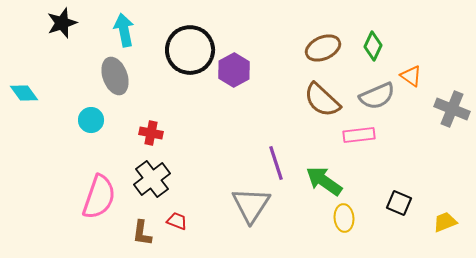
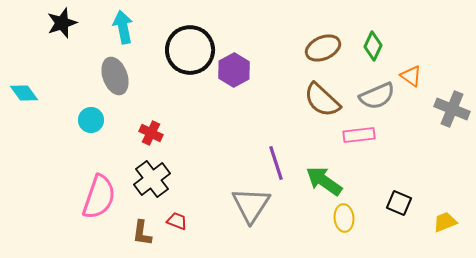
cyan arrow: moved 1 px left, 3 px up
red cross: rotated 15 degrees clockwise
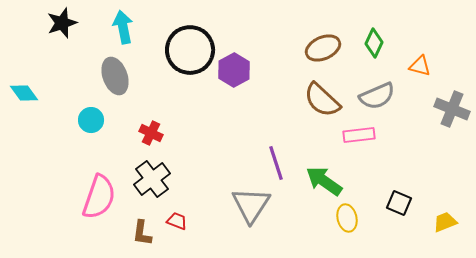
green diamond: moved 1 px right, 3 px up
orange triangle: moved 9 px right, 10 px up; rotated 20 degrees counterclockwise
yellow ellipse: moved 3 px right; rotated 8 degrees counterclockwise
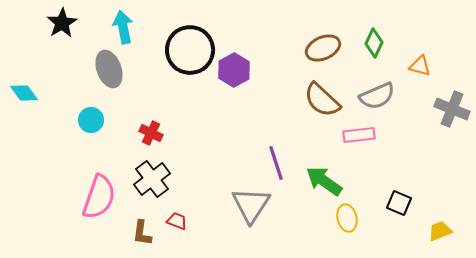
black star: rotated 12 degrees counterclockwise
gray ellipse: moved 6 px left, 7 px up
yellow trapezoid: moved 5 px left, 9 px down
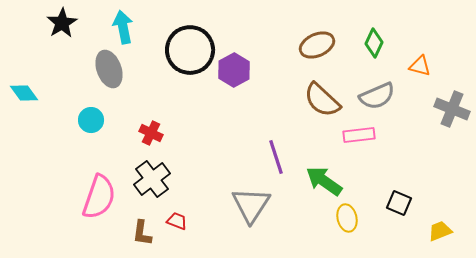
brown ellipse: moved 6 px left, 3 px up
purple line: moved 6 px up
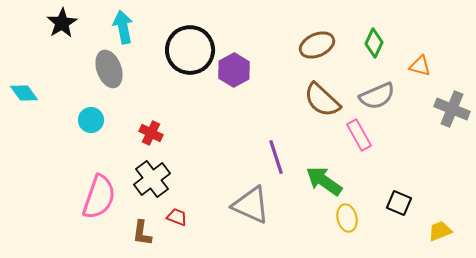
pink rectangle: rotated 68 degrees clockwise
gray triangle: rotated 39 degrees counterclockwise
red trapezoid: moved 4 px up
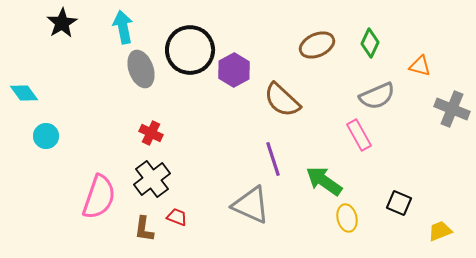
green diamond: moved 4 px left
gray ellipse: moved 32 px right
brown semicircle: moved 40 px left
cyan circle: moved 45 px left, 16 px down
purple line: moved 3 px left, 2 px down
brown L-shape: moved 2 px right, 4 px up
